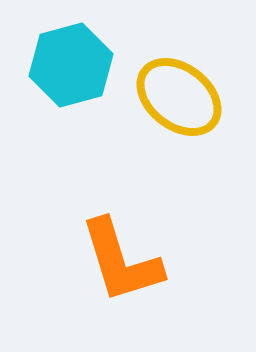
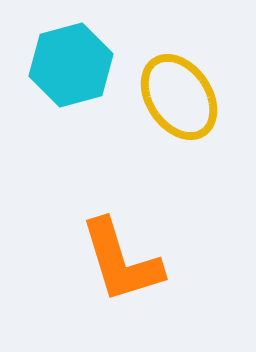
yellow ellipse: rotated 18 degrees clockwise
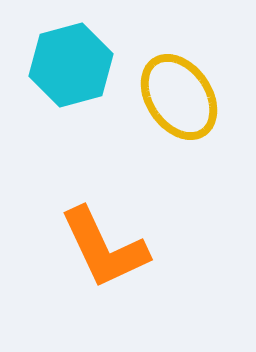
orange L-shape: moved 17 px left, 13 px up; rotated 8 degrees counterclockwise
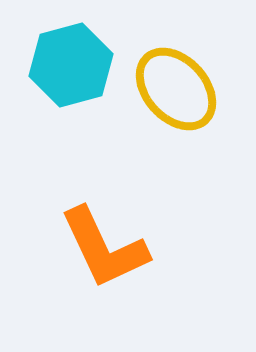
yellow ellipse: moved 3 px left, 8 px up; rotated 8 degrees counterclockwise
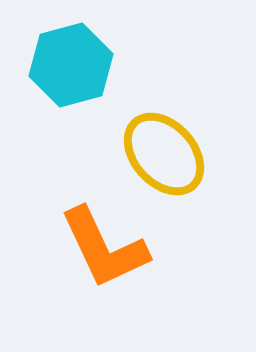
yellow ellipse: moved 12 px left, 65 px down
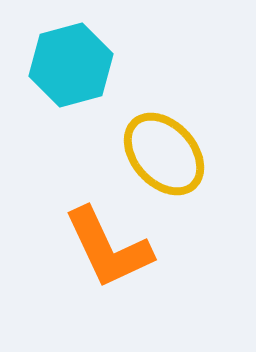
orange L-shape: moved 4 px right
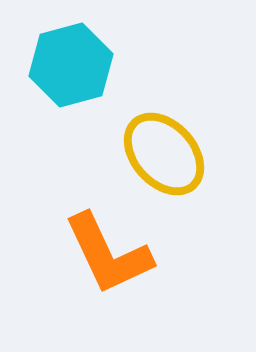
orange L-shape: moved 6 px down
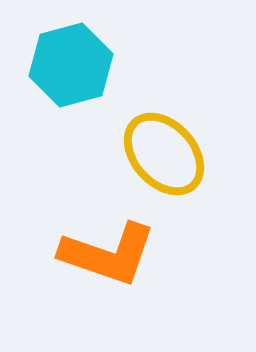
orange L-shape: rotated 46 degrees counterclockwise
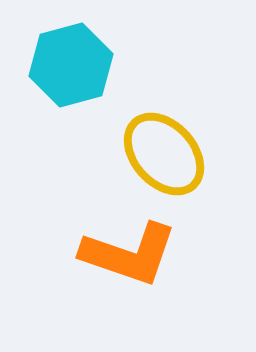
orange L-shape: moved 21 px right
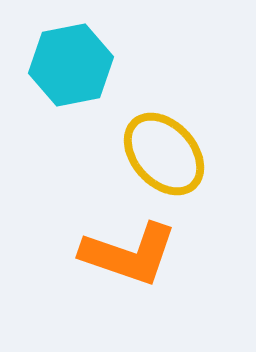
cyan hexagon: rotated 4 degrees clockwise
